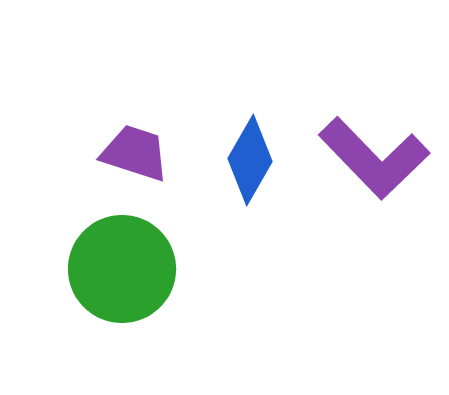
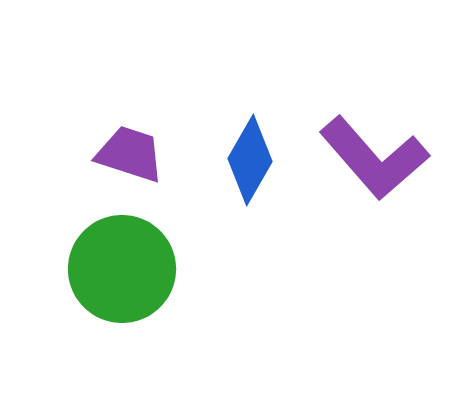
purple trapezoid: moved 5 px left, 1 px down
purple L-shape: rotated 3 degrees clockwise
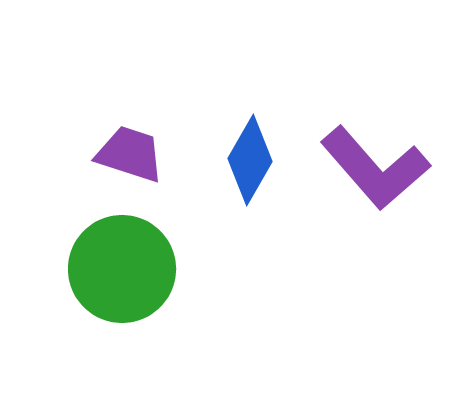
purple L-shape: moved 1 px right, 10 px down
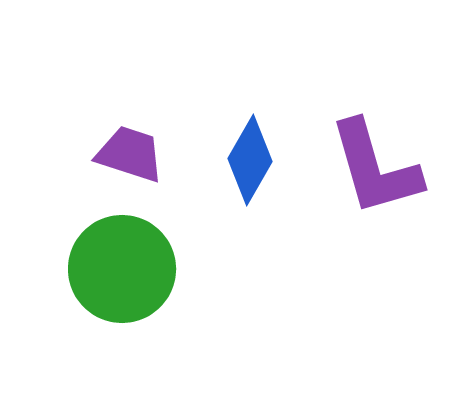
purple L-shape: rotated 25 degrees clockwise
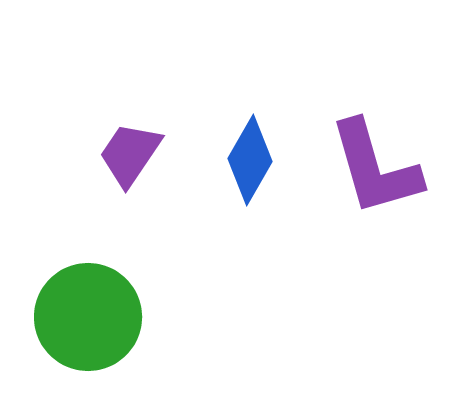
purple trapezoid: rotated 74 degrees counterclockwise
green circle: moved 34 px left, 48 px down
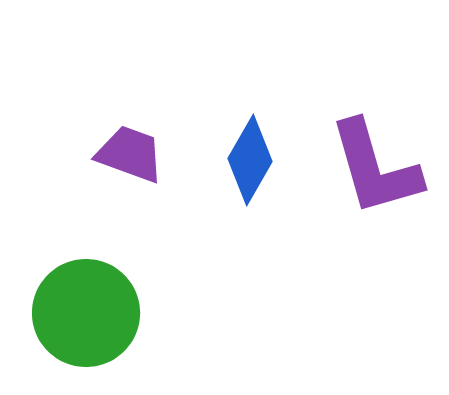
purple trapezoid: rotated 76 degrees clockwise
green circle: moved 2 px left, 4 px up
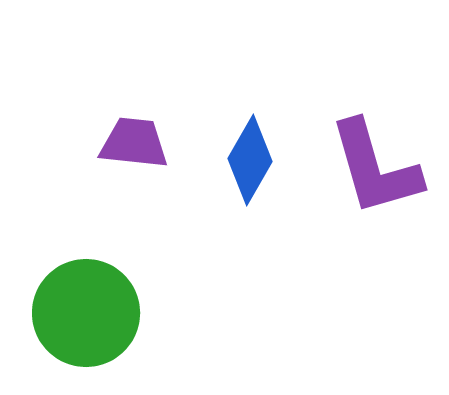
purple trapezoid: moved 4 px right, 11 px up; rotated 14 degrees counterclockwise
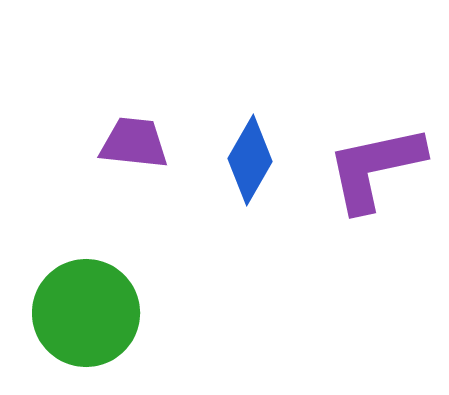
purple L-shape: rotated 94 degrees clockwise
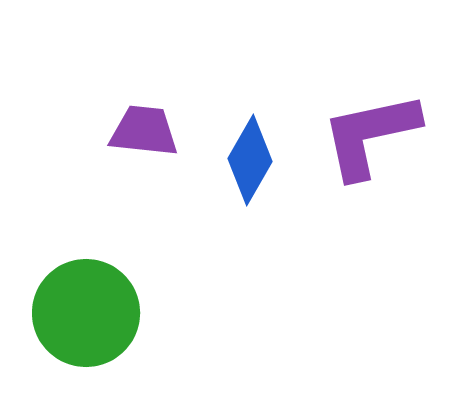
purple trapezoid: moved 10 px right, 12 px up
purple L-shape: moved 5 px left, 33 px up
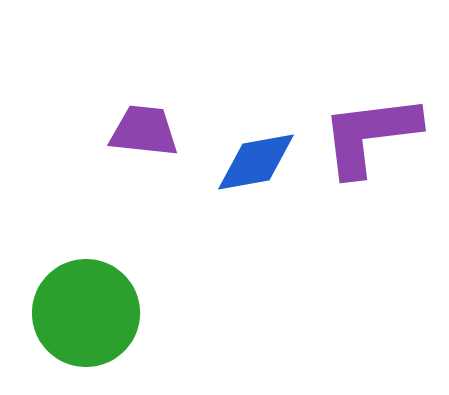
purple L-shape: rotated 5 degrees clockwise
blue diamond: moved 6 px right, 2 px down; rotated 50 degrees clockwise
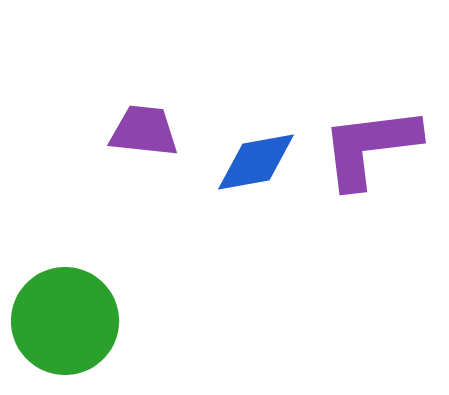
purple L-shape: moved 12 px down
green circle: moved 21 px left, 8 px down
